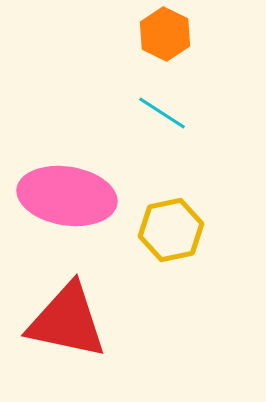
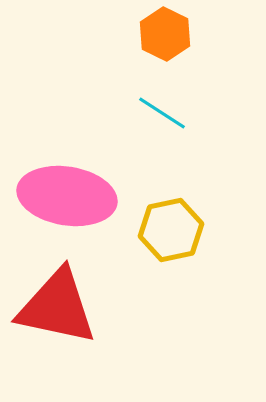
red triangle: moved 10 px left, 14 px up
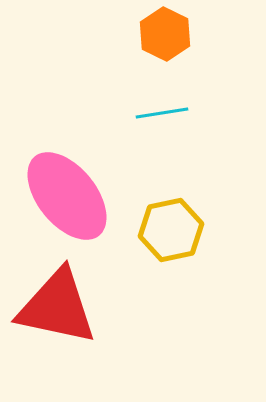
cyan line: rotated 42 degrees counterclockwise
pink ellipse: rotated 42 degrees clockwise
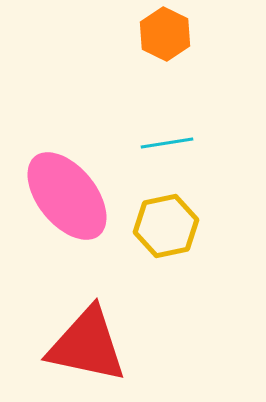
cyan line: moved 5 px right, 30 px down
yellow hexagon: moved 5 px left, 4 px up
red triangle: moved 30 px right, 38 px down
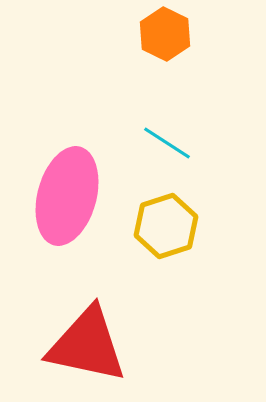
cyan line: rotated 42 degrees clockwise
pink ellipse: rotated 54 degrees clockwise
yellow hexagon: rotated 6 degrees counterclockwise
